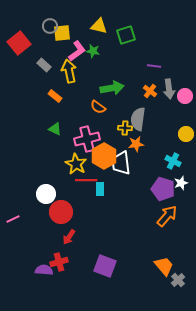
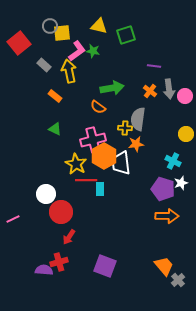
pink cross: moved 6 px right, 1 px down
orange arrow: rotated 50 degrees clockwise
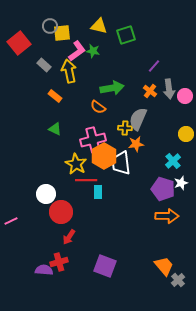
purple line: rotated 56 degrees counterclockwise
gray semicircle: rotated 15 degrees clockwise
cyan cross: rotated 21 degrees clockwise
cyan rectangle: moved 2 px left, 3 px down
pink line: moved 2 px left, 2 px down
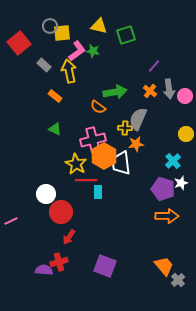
green arrow: moved 3 px right, 4 px down
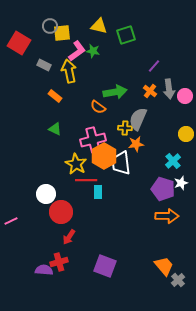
red square: rotated 20 degrees counterclockwise
gray rectangle: rotated 16 degrees counterclockwise
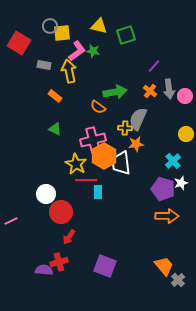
gray rectangle: rotated 16 degrees counterclockwise
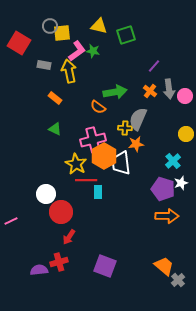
orange rectangle: moved 2 px down
orange trapezoid: rotated 10 degrees counterclockwise
purple semicircle: moved 5 px left; rotated 12 degrees counterclockwise
